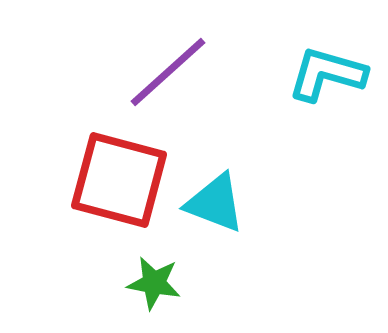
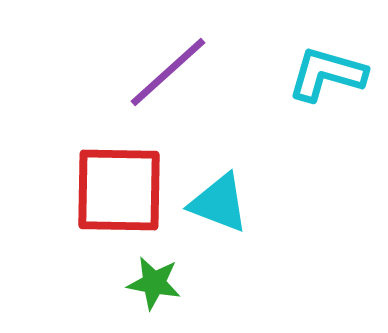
red square: moved 10 px down; rotated 14 degrees counterclockwise
cyan triangle: moved 4 px right
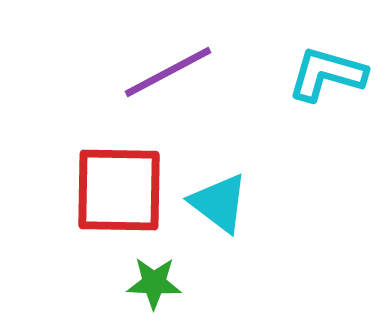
purple line: rotated 14 degrees clockwise
cyan triangle: rotated 16 degrees clockwise
green star: rotated 8 degrees counterclockwise
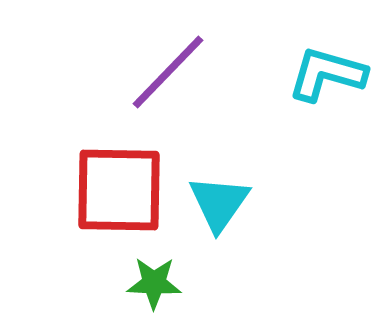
purple line: rotated 18 degrees counterclockwise
cyan triangle: rotated 28 degrees clockwise
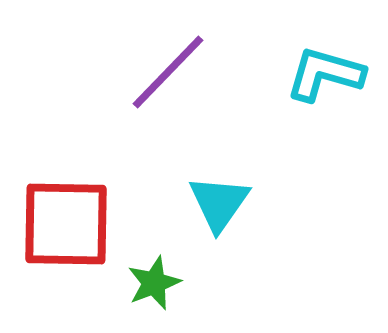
cyan L-shape: moved 2 px left
red square: moved 53 px left, 34 px down
green star: rotated 24 degrees counterclockwise
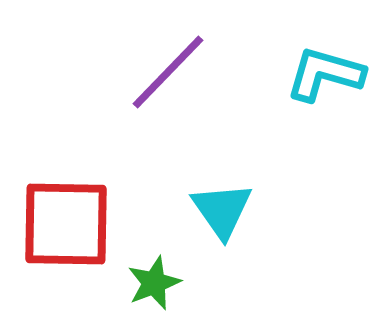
cyan triangle: moved 3 px right, 7 px down; rotated 10 degrees counterclockwise
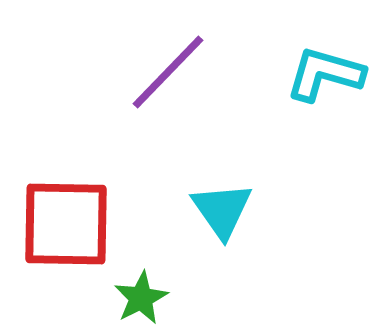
green star: moved 13 px left, 15 px down; rotated 6 degrees counterclockwise
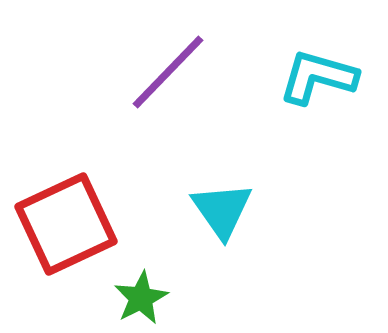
cyan L-shape: moved 7 px left, 3 px down
red square: rotated 26 degrees counterclockwise
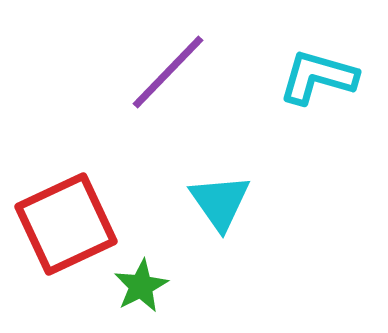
cyan triangle: moved 2 px left, 8 px up
green star: moved 12 px up
